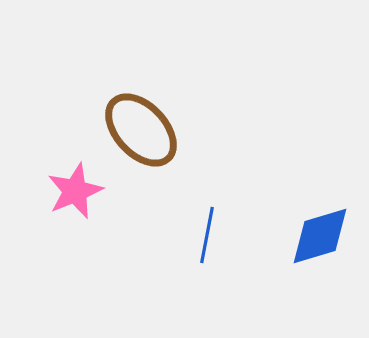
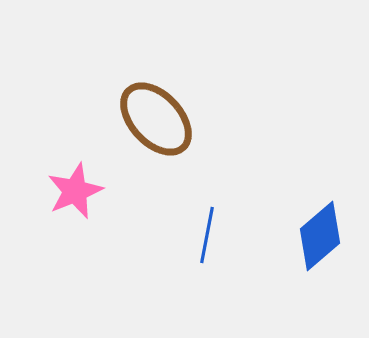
brown ellipse: moved 15 px right, 11 px up
blue diamond: rotated 24 degrees counterclockwise
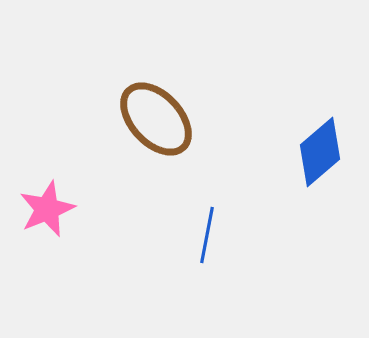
pink star: moved 28 px left, 18 px down
blue diamond: moved 84 px up
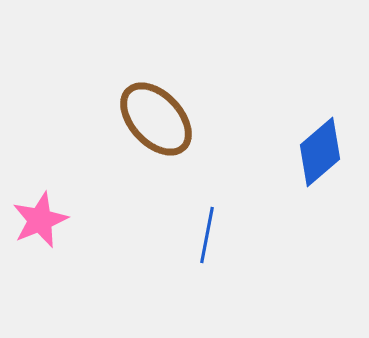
pink star: moved 7 px left, 11 px down
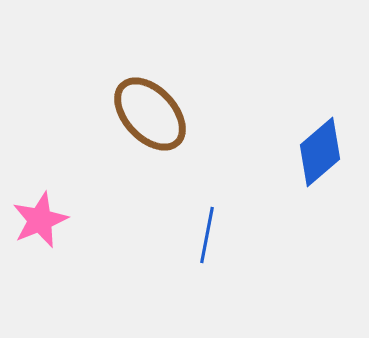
brown ellipse: moved 6 px left, 5 px up
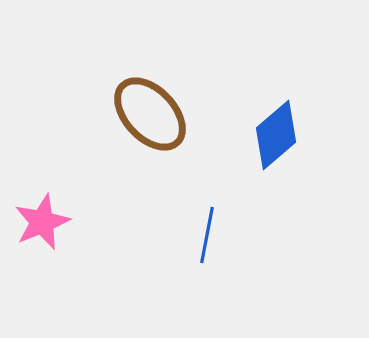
blue diamond: moved 44 px left, 17 px up
pink star: moved 2 px right, 2 px down
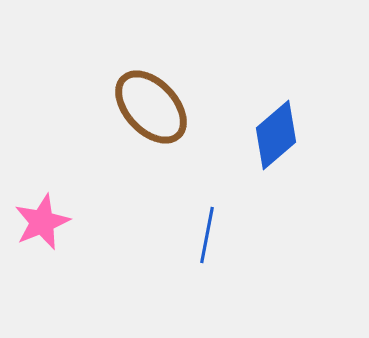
brown ellipse: moved 1 px right, 7 px up
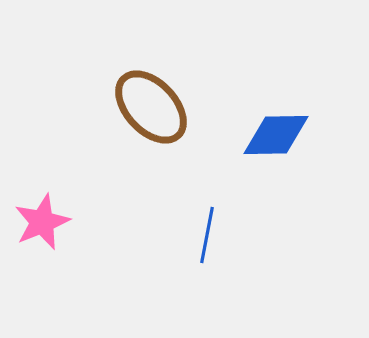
blue diamond: rotated 40 degrees clockwise
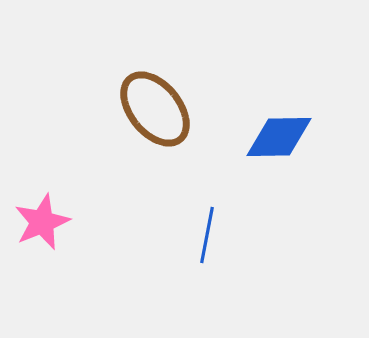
brown ellipse: moved 4 px right, 2 px down; rotated 4 degrees clockwise
blue diamond: moved 3 px right, 2 px down
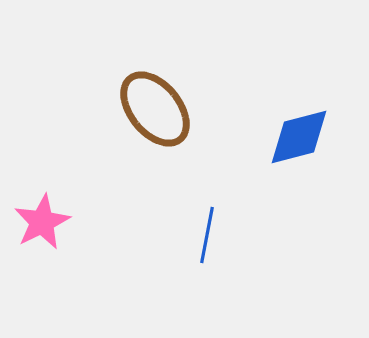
blue diamond: moved 20 px right; rotated 14 degrees counterclockwise
pink star: rotated 4 degrees counterclockwise
